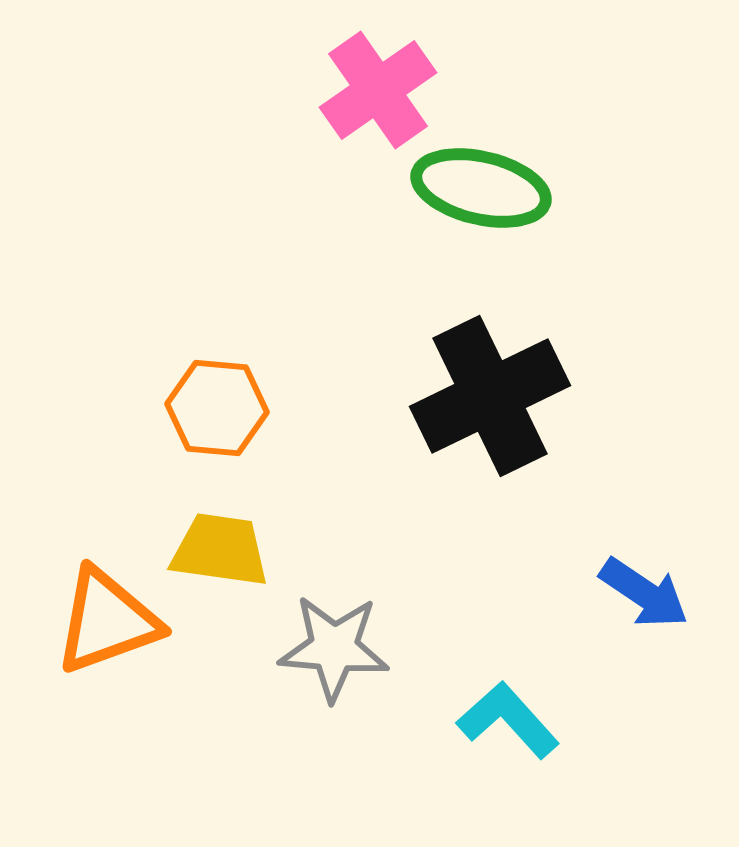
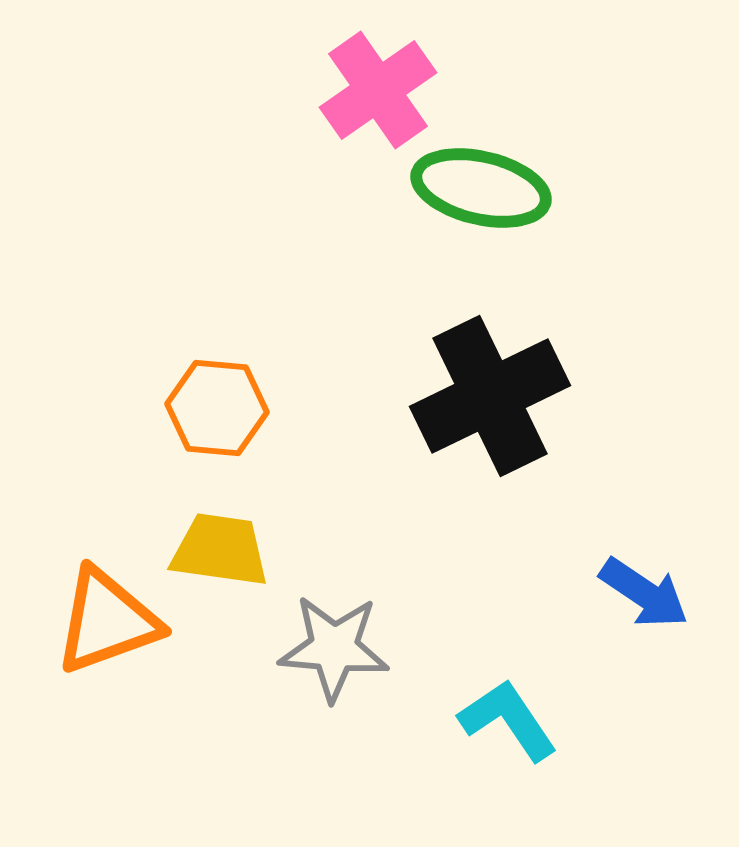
cyan L-shape: rotated 8 degrees clockwise
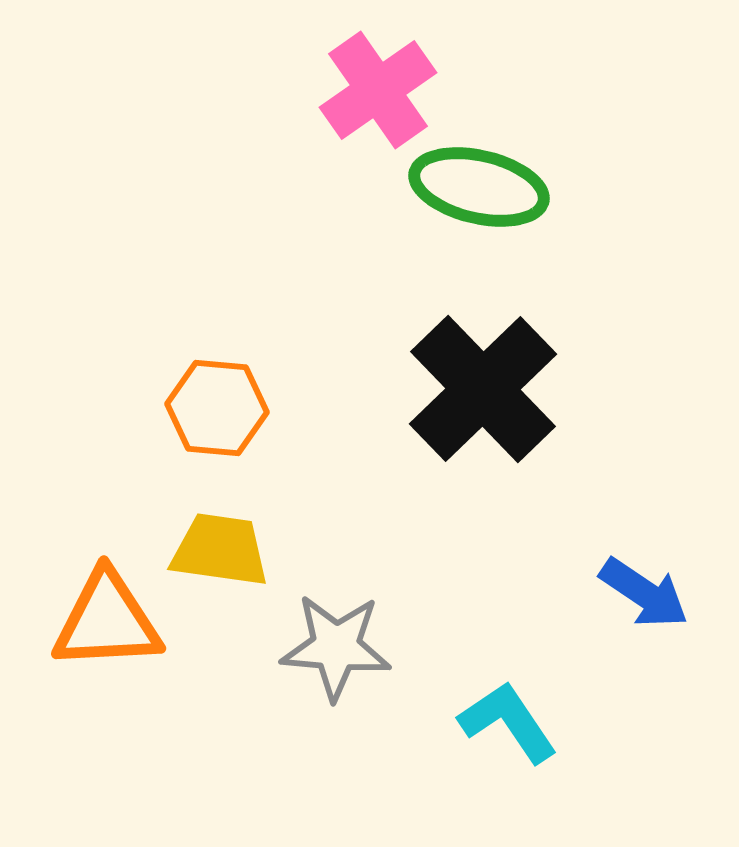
green ellipse: moved 2 px left, 1 px up
black cross: moved 7 px left, 7 px up; rotated 18 degrees counterclockwise
orange triangle: rotated 17 degrees clockwise
gray star: moved 2 px right, 1 px up
cyan L-shape: moved 2 px down
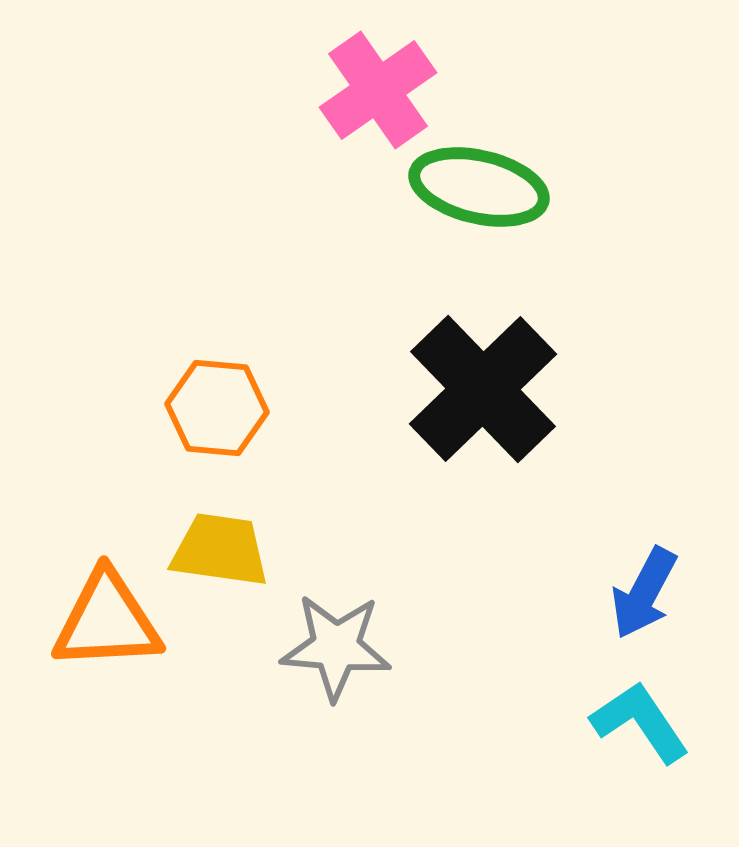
blue arrow: rotated 84 degrees clockwise
cyan L-shape: moved 132 px right
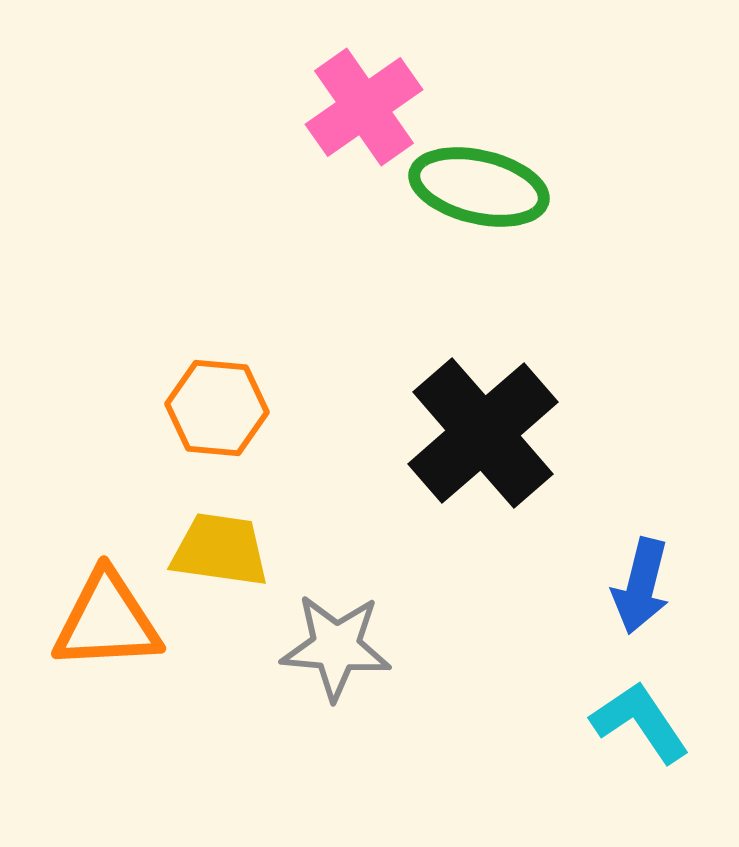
pink cross: moved 14 px left, 17 px down
black cross: moved 44 px down; rotated 3 degrees clockwise
blue arrow: moved 3 px left, 7 px up; rotated 14 degrees counterclockwise
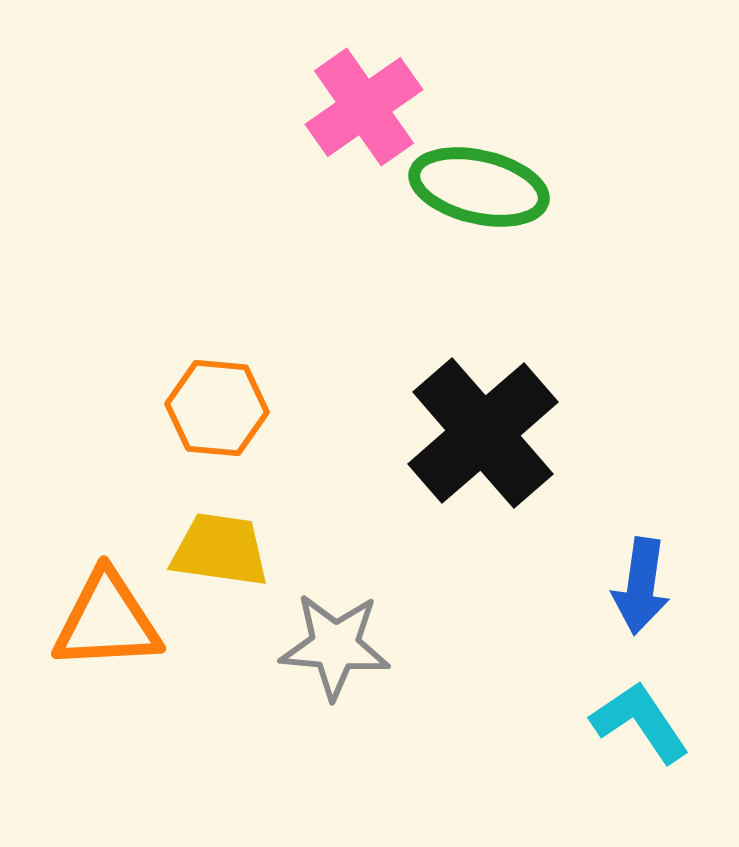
blue arrow: rotated 6 degrees counterclockwise
gray star: moved 1 px left, 1 px up
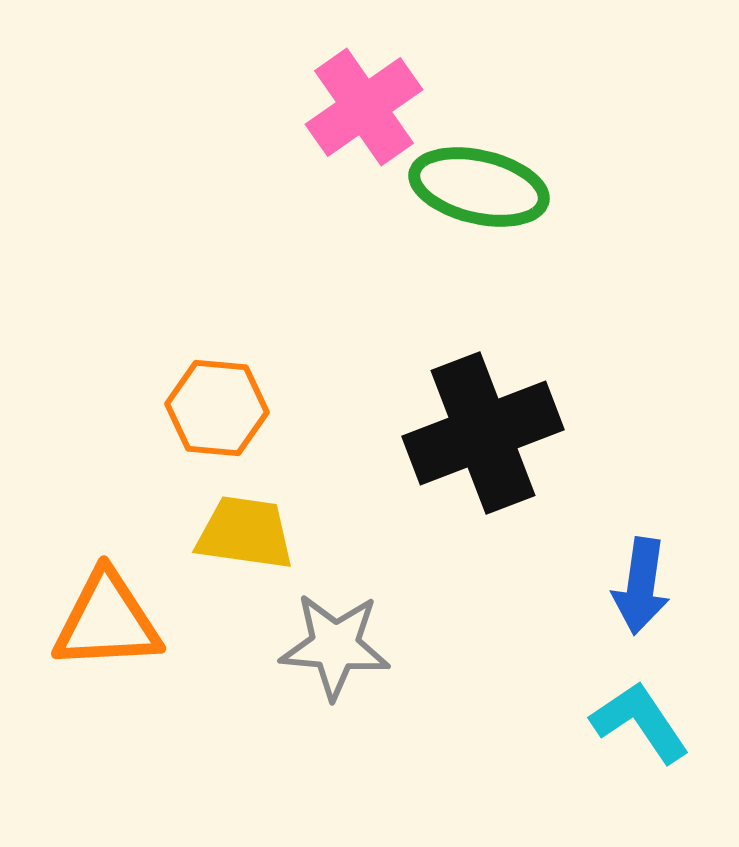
black cross: rotated 20 degrees clockwise
yellow trapezoid: moved 25 px right, 17 px up
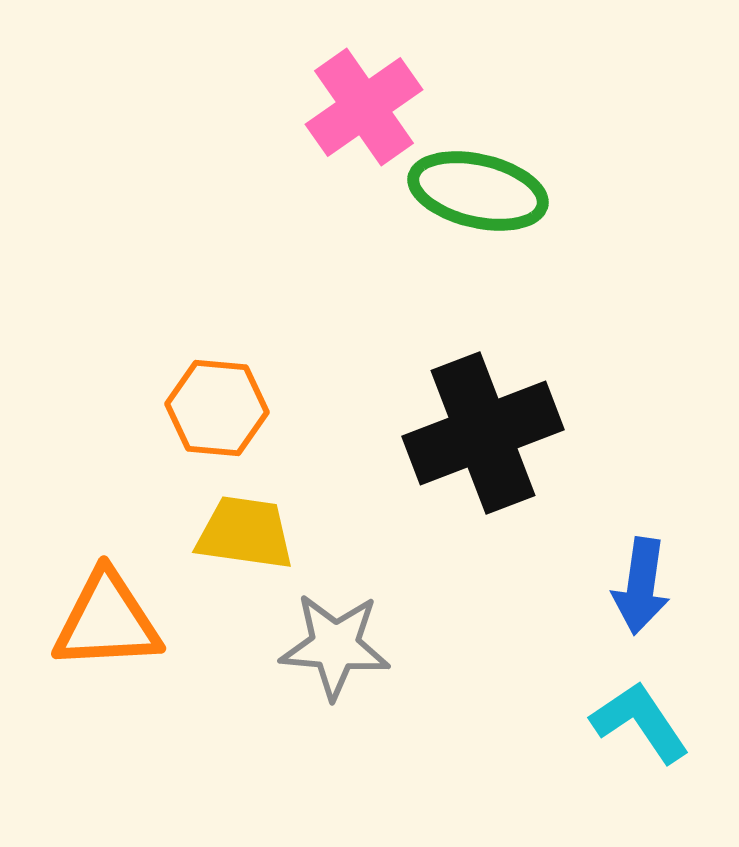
green ellipse: moved 1 px left, 4 px down
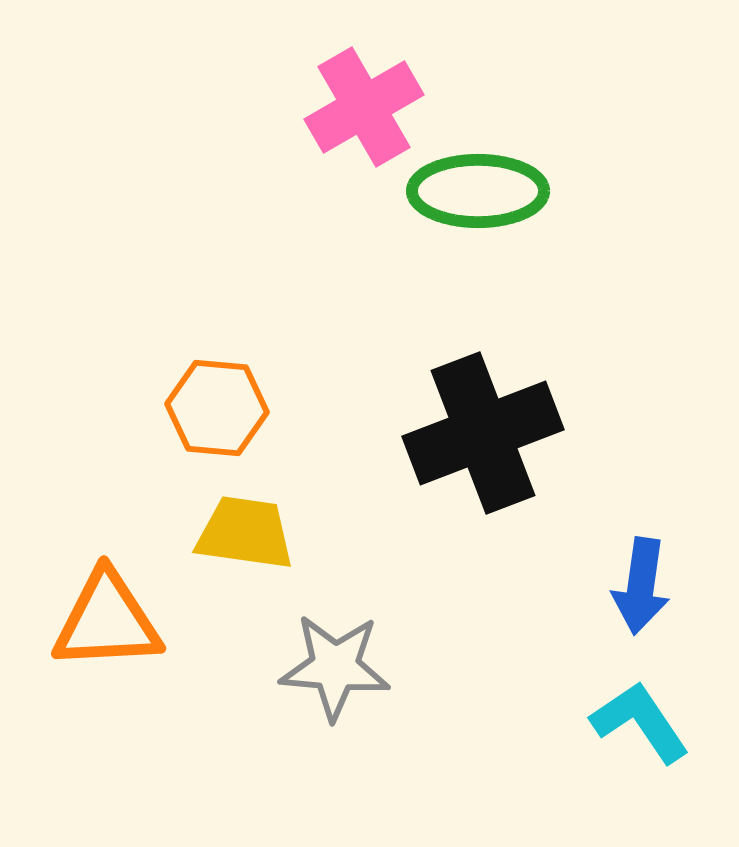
pink cross: rotated 5 degrees clockwise
green ellipse: rotated 13 degrees counterclockwise
gray star: moved 21 px down
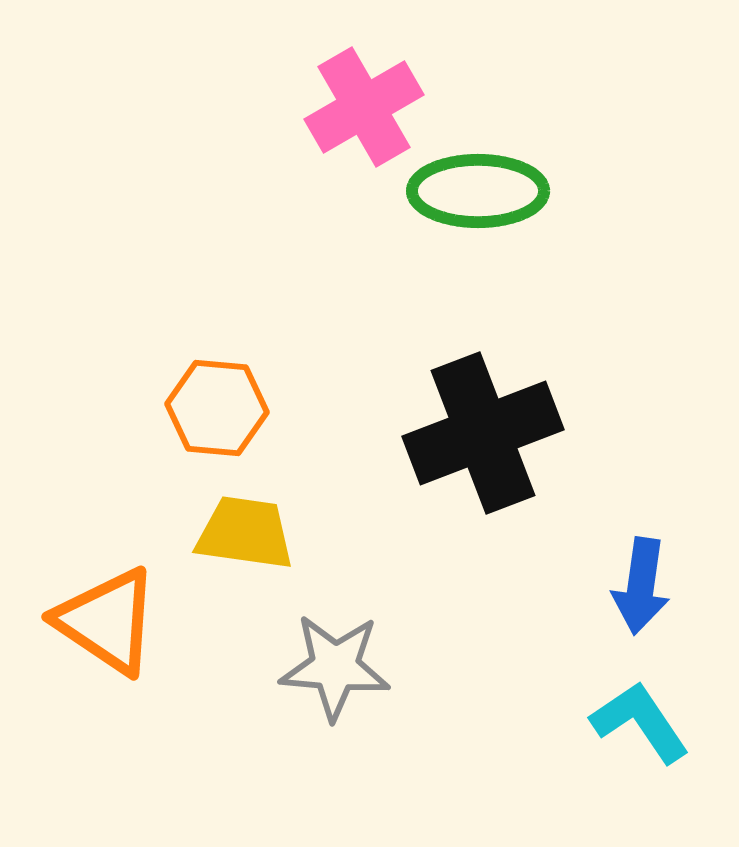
orange triangle: rotated 37 degrees clockwise
